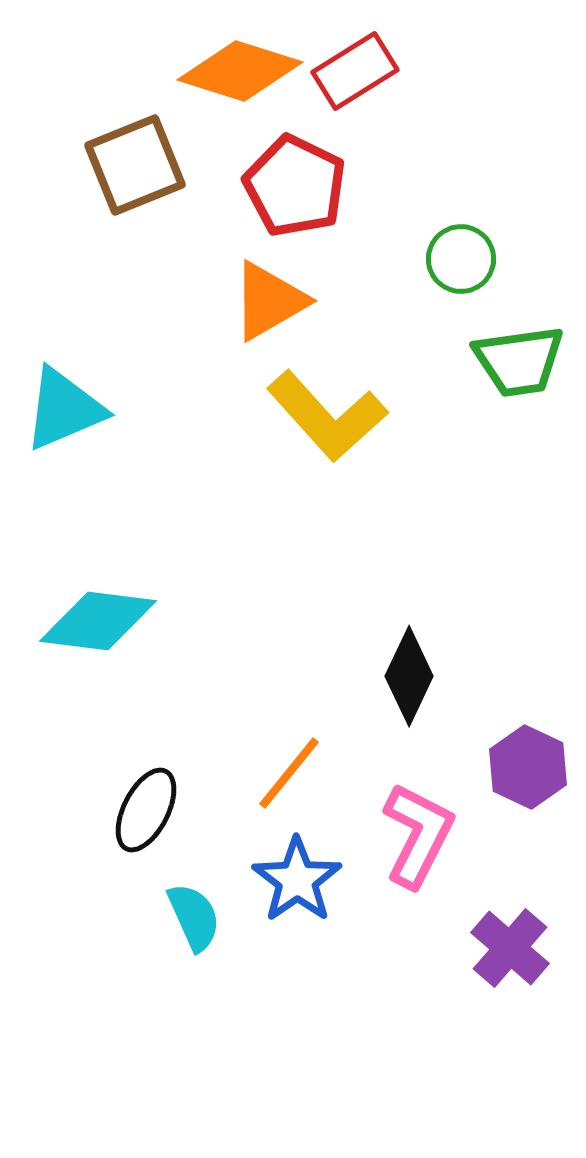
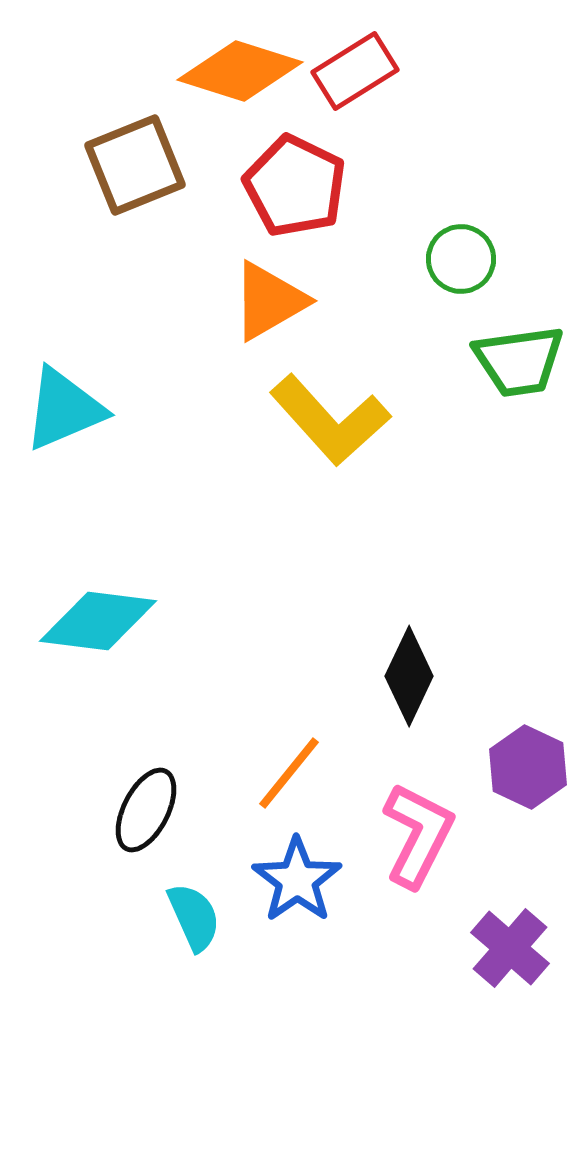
yellow L-shape: moved 3 px right, 4 px down
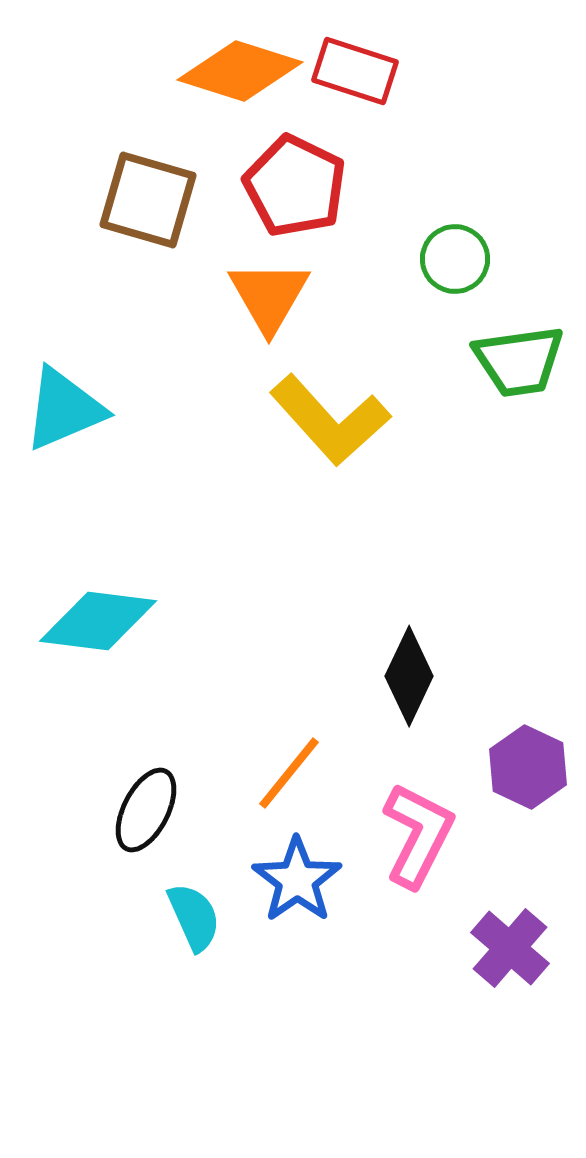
red rectangle: rotated 50 degrees clockwise
brown square: moved 13 px right, 35 px down; rotated 38 degrees clockwise
green circle: moved 6 px left
orange triangle: moved 5 px up; rotated 30 degrees counterclockwise
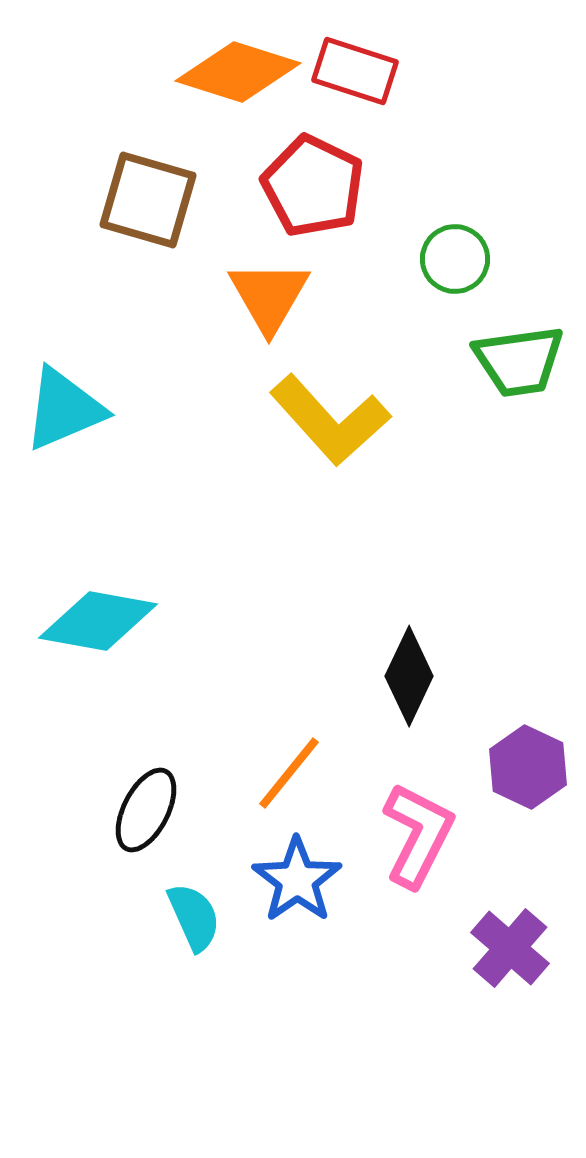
orange diamond: moved 2 px left, 1 px down
red pentagon: moved 18 px right
cyan diamond: rotated 3 degrees clockwise
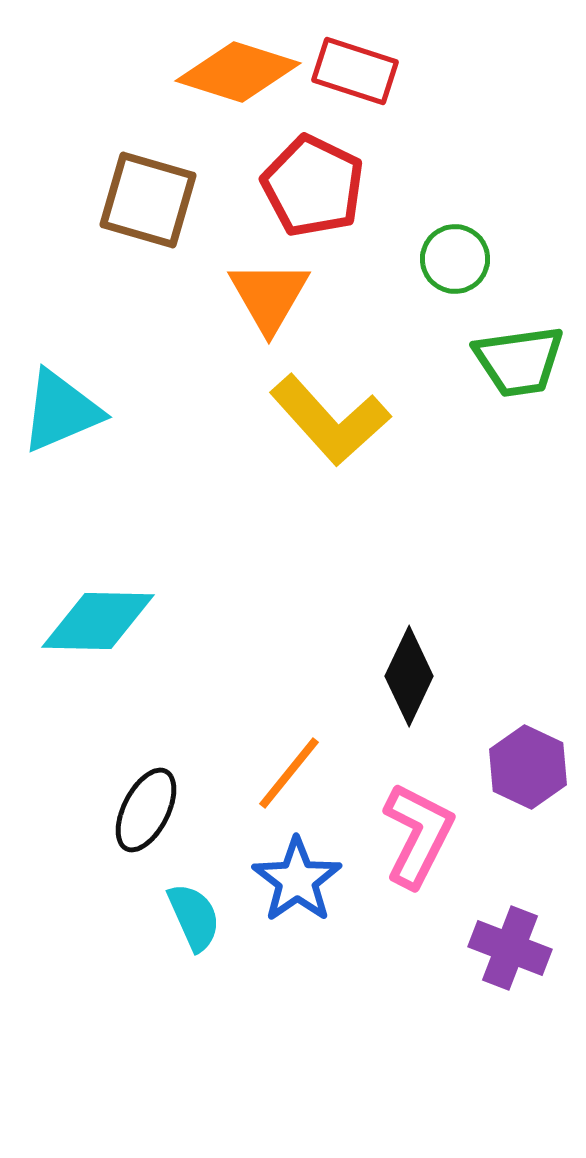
cyan triangle: moved 3 px left, 2 px down
cyan diamond: rotated 9 degrees counterclockwise
purple cross: rotated 20 degrees counterclockwise
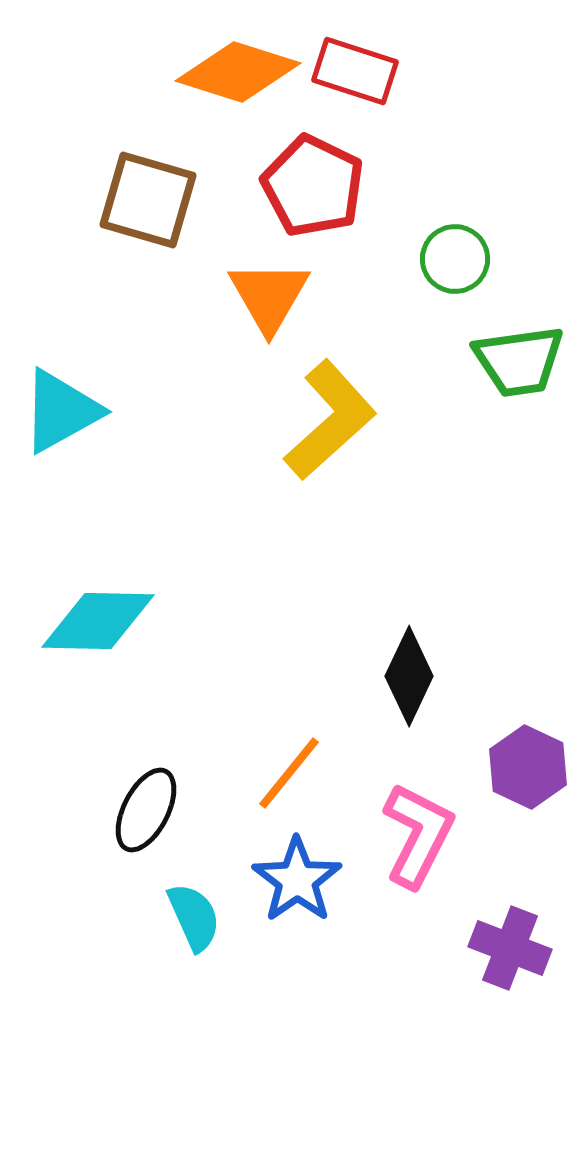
cyan triangle: rotated 6 degrees counterclockwise
yellow L-shape: rotated 90 degrees counterclockwise
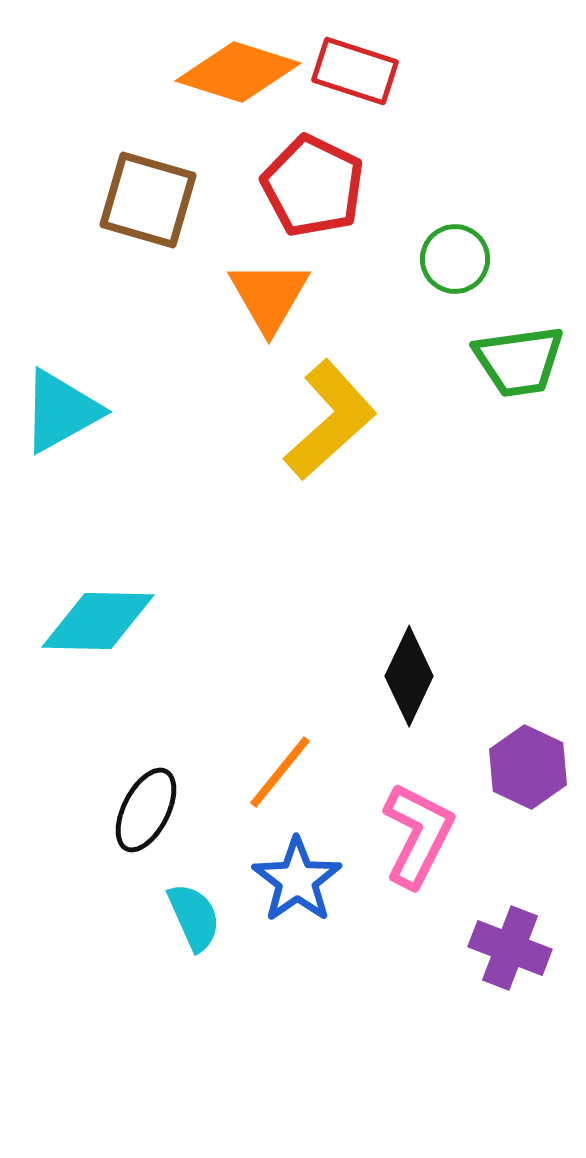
orange line: moved 9 px left, 1 px up
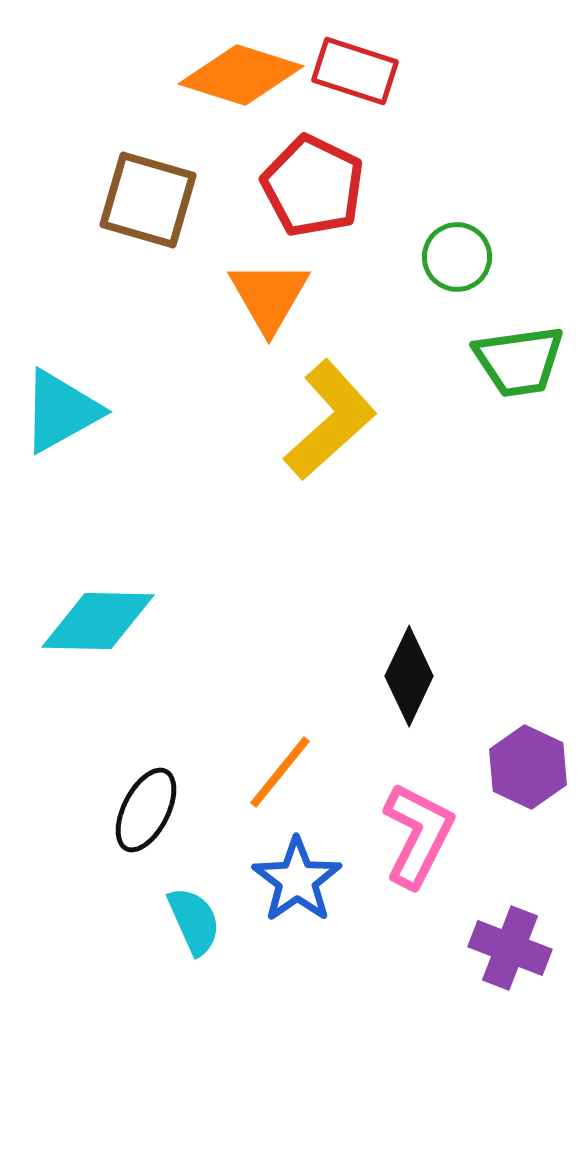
orange diamond: moved 3 px right, 3 px down
green circle: moved 2 px right, 2 px up
cyan semicircle: moved 4 px down
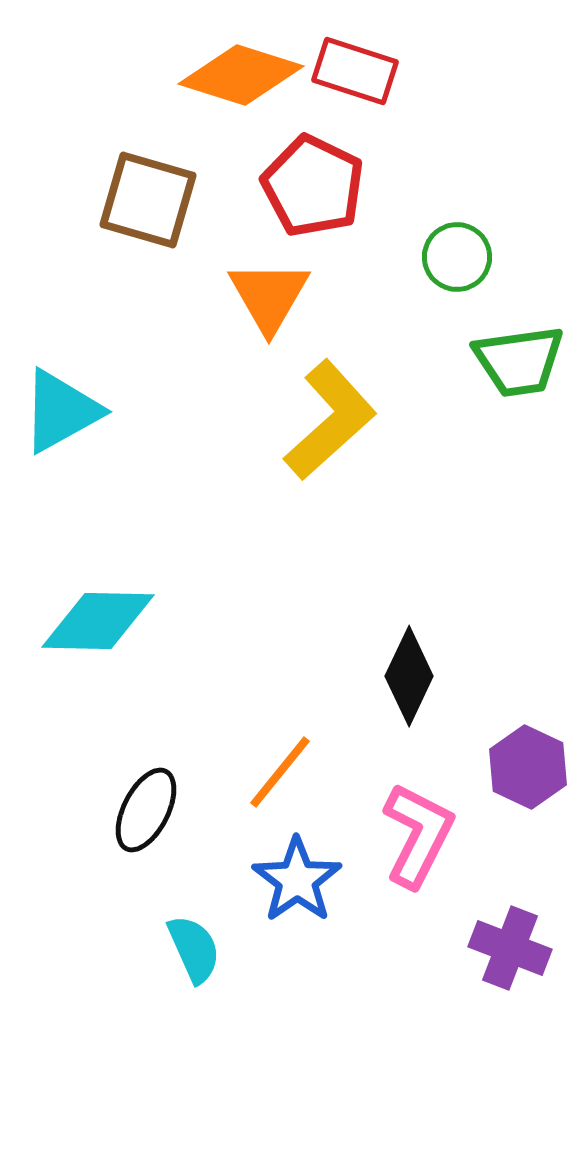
cyan semicircle: moved 28 px down
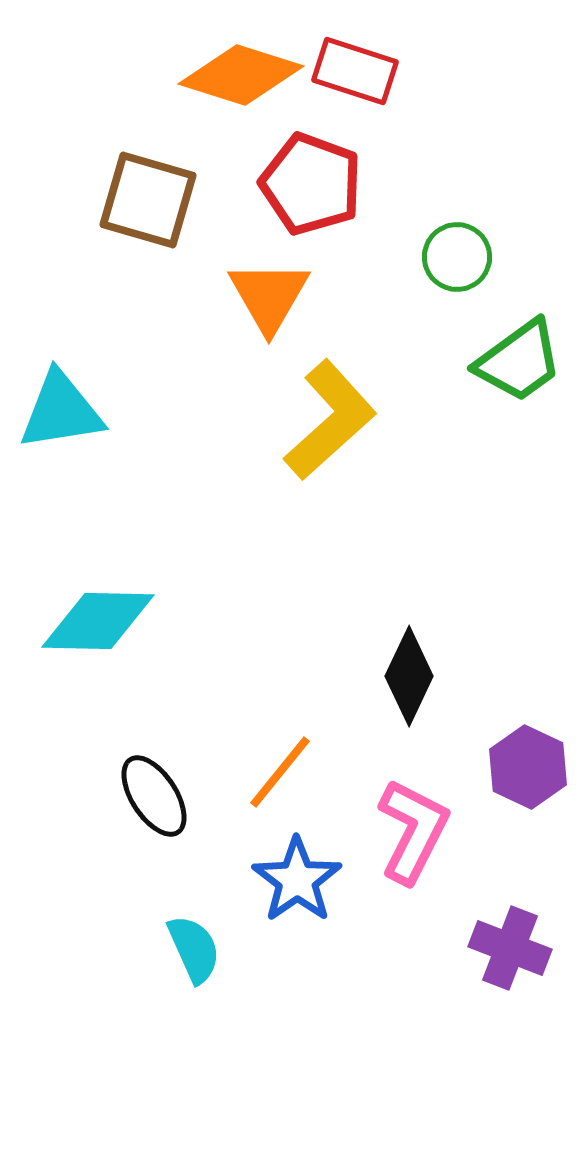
red pentagon: moved 2 px left, 2 px up; rotated 6 degrees counterclockwise
green trapezoid: rotated 28 degrees counterclockwise
cyan triangle: rotated 20 degrees clockwise
black ellipse: moved 8 px right, 14 px up; rotated 60 degrees counterclockwise
pink L-shape: moved 5 px left, 4 px up
